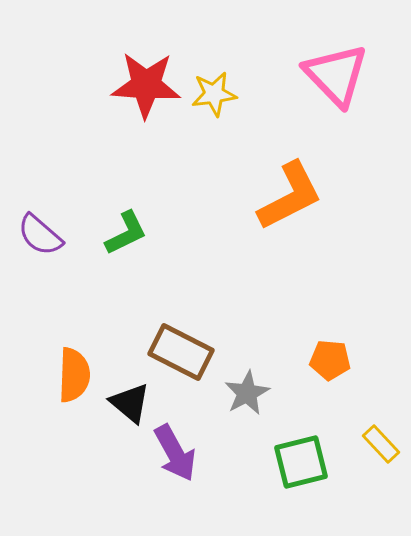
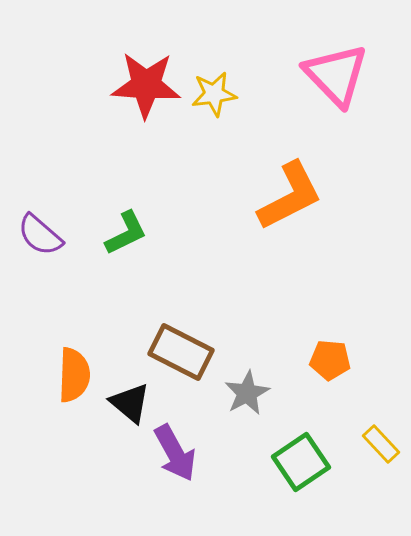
green square: rotated 20 degrees counterclockwise
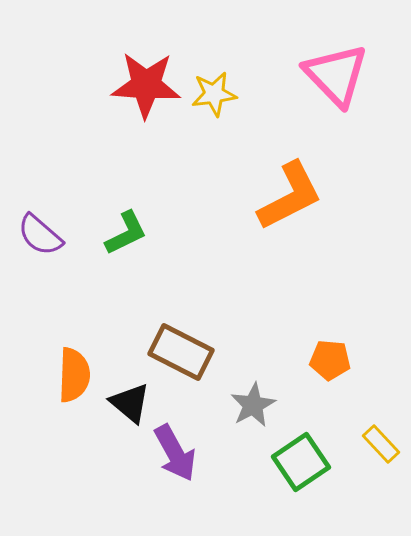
gray star: moved 6 px right, 12 px down
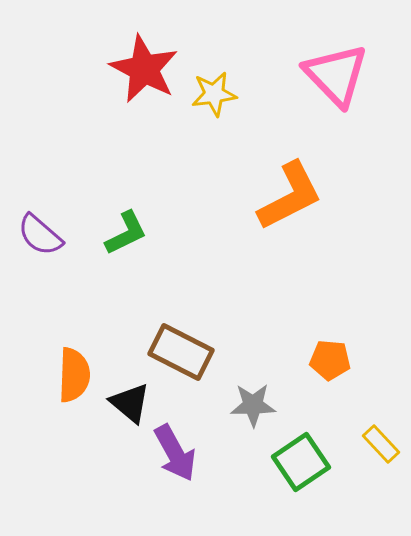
red star: moved 2 px left, 16 px up; rotated 24 degrees clockwise
gray star: rotated 27 degrees clockwise
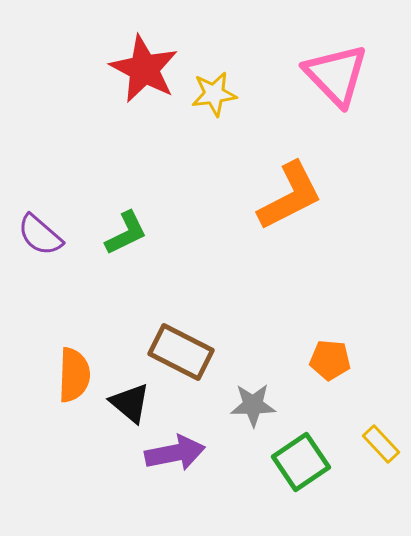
purple arrow: rotated 72 degrees counterclockwise
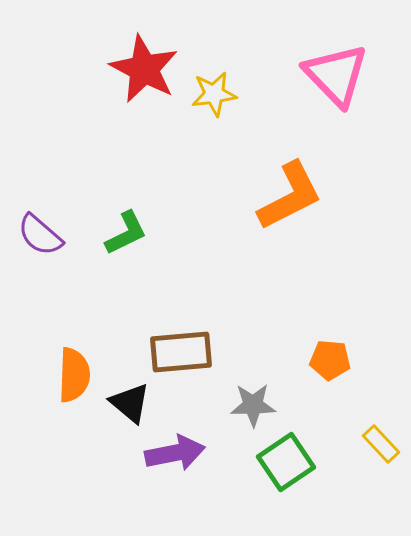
brown rectangle: rotated 32 degrees counterclockwise
green square: moved 15 px left
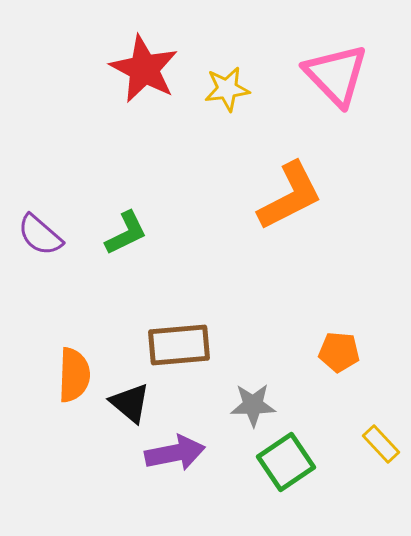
yellow star: moved 13 px right, 5 px up
brown rectangle: moved 2 px left, 7 px up
orange pentagon: moved 9 px right, 8 px up
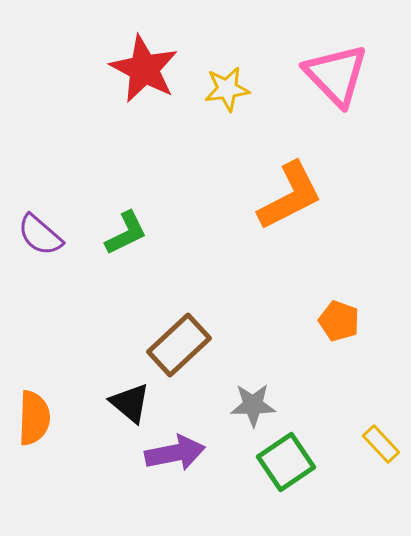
brown rectangle: rotated 38 degrees counterclockwise
orange pentagon: moved 31 px up; rotated 15 degrees clockwise
orange semicircle: moved 40 px left, 43 px down
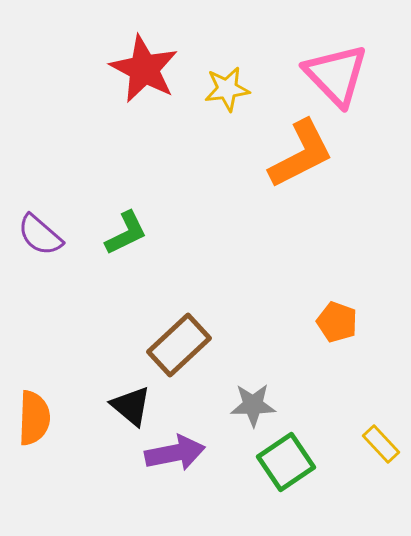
orange L-shape: moved 11 px right, 42 px up
orange pentagon: moved 2 px left, 1 px down
black triangle: moved 1 px right, 3 px down
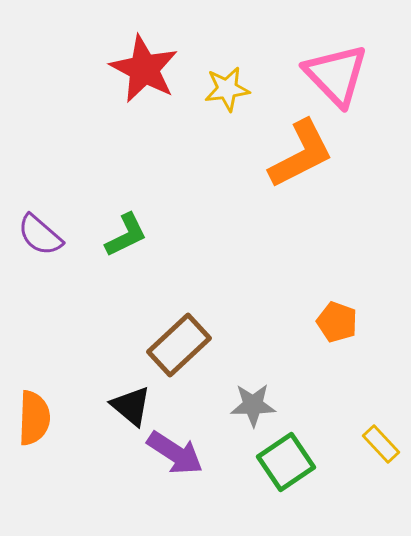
green L-shape: moved 2 px down
purple arrow: rotated 44 degrees clockwise
